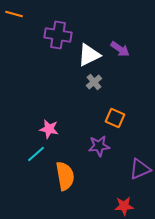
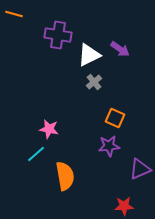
purple star: moved 10 px right
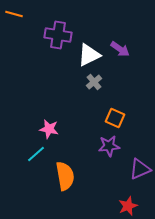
red star: moved 4 px right; rotated 18 degrees counterclockwise
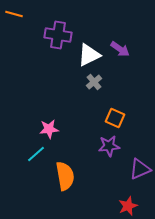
pink star: rotated 18 degrees counterclockwise
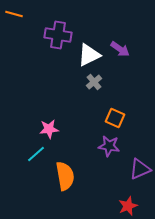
purple star: rotated 15 degrees clockwise
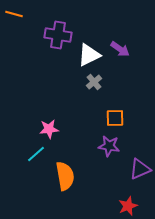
orange square: rotated 24 degrees counterclockwise
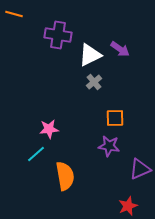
white triangle: moved 1 px right
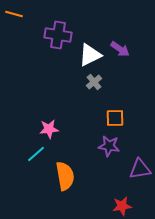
purple triangle: rotated 15 degrees clockwise
red star: moved 6 px left; rotated 12 degrees clockwise
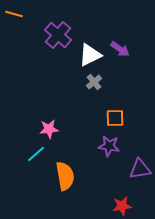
purple cross: rotated 32 degrees clockwise
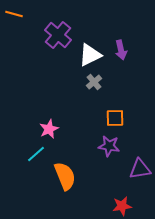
purple arrow: moved 1 px right, 1 px down; rotated 42 degrees clockwise
pink star: rotated 18 degrees counterclockwise
orange semicircle: rotated 12 degrees counterclockwise
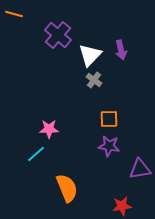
white triangle: rotated 20 degrees counterclockwise
gray cross: moved 2 px up; rotated 14 degrees counterclockwise
orange square: moved 6 px left, 1 px down
pink star: rotated 24 degrees clockwise
orange semicircle: moved 2 px right, 12 px down
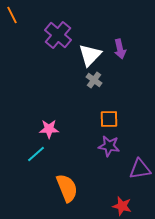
orange line: moved 2 px left, 1 px down; rotated 48 degrees clockwise
purple arrow: moved 1 px left, 1 px up
red star: rotated 24 degrees clockwise
